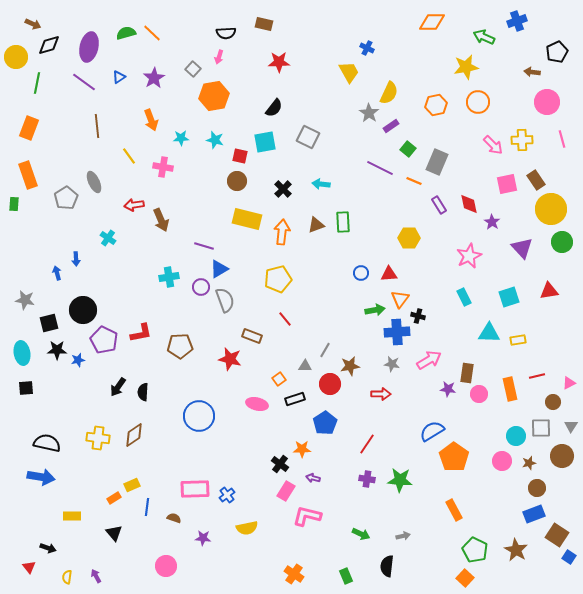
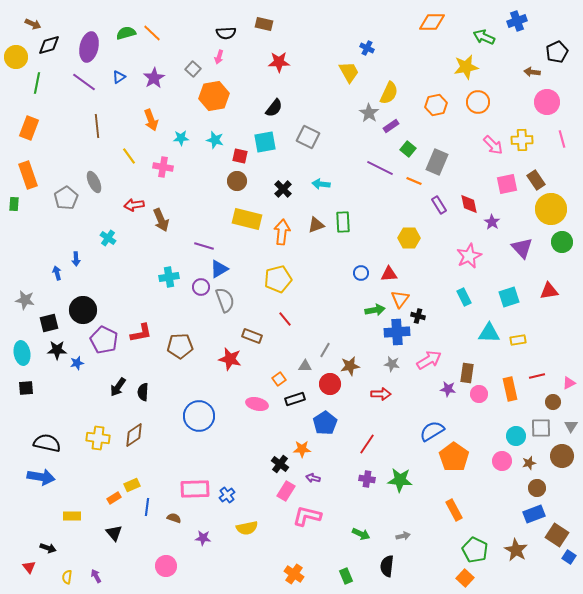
blue star at (78, 360): moved 1 px left, 3 px down
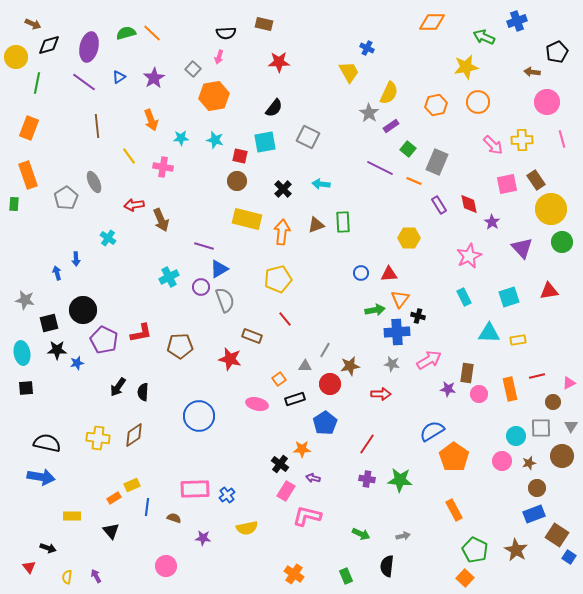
cyan cross at (169, 277): rotated 18 degrees counterclockwise
black triangle at (114, 533): moved 3 px left, 2 px up
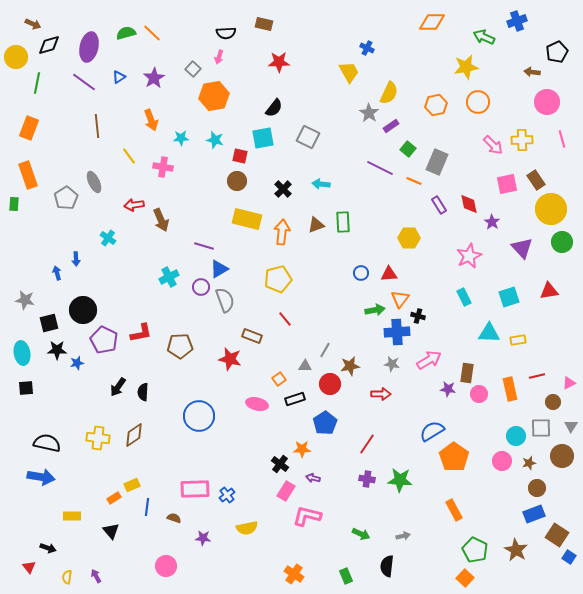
cyan square at (265, 142): moved 2 px left, 4 px up
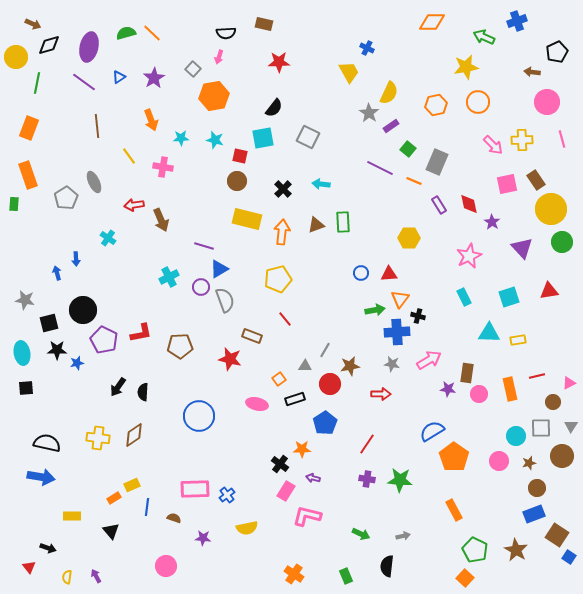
pink circle at (502, 461): moved 3 px left
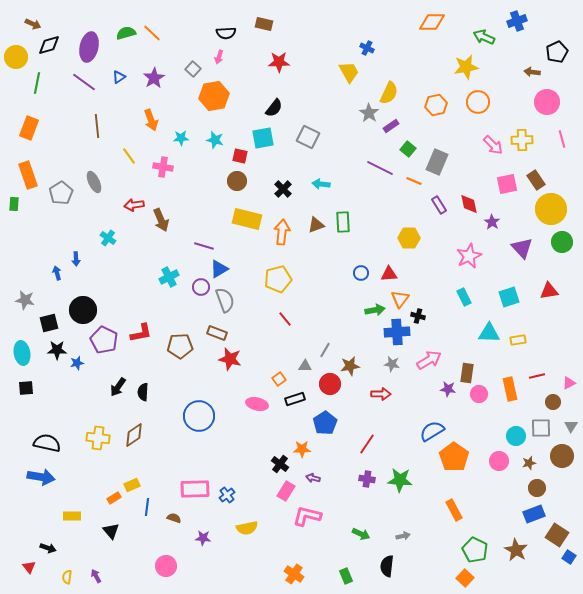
gray pentagon at (66, 198): moved 5 px left, 5 px up
brown rectangle at (252, 336): moved 35 px left, 3 px up
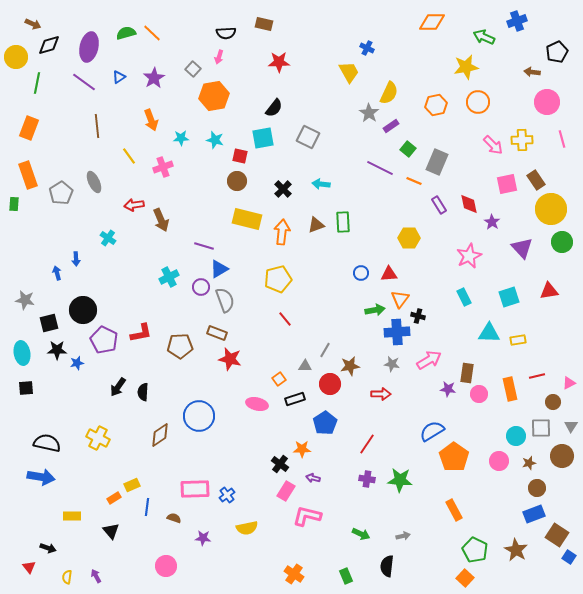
pink cross at (163, 167): rotated 30 degrees counterclockwise
brown diamond at (134, 435): moved 26 px right
yellow cross at (98, 438): rotated 20 degrees clockwise
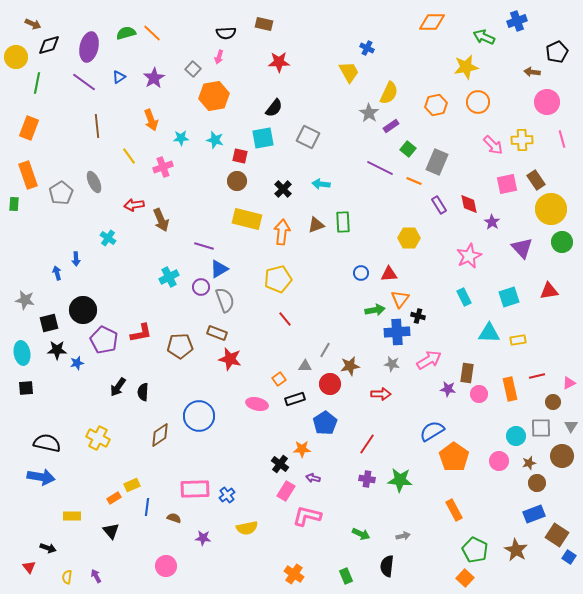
brown circle at (537, 488): moved 5 px up
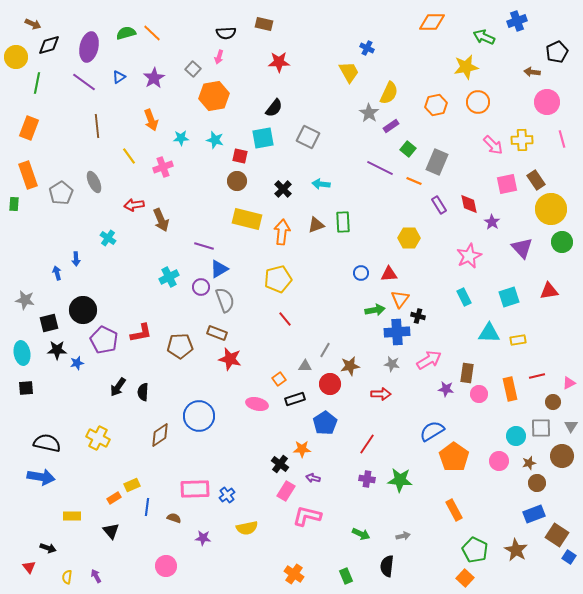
purple star at (448, 389): moved 2 px left
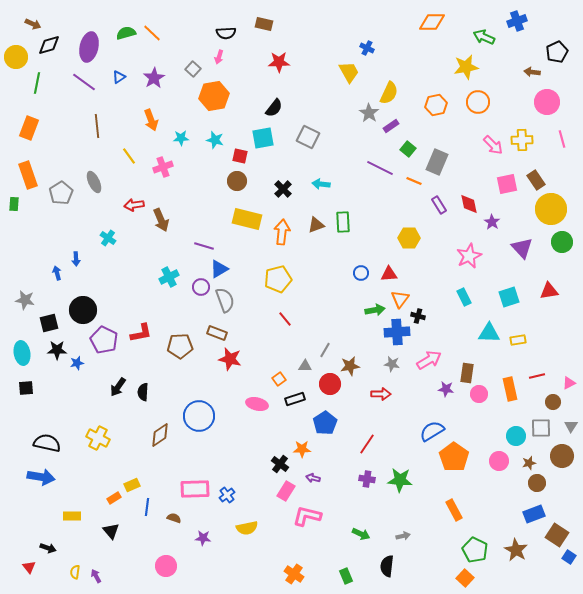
yellow semicircle at (67, 577): moved 8 px right, 5 px up
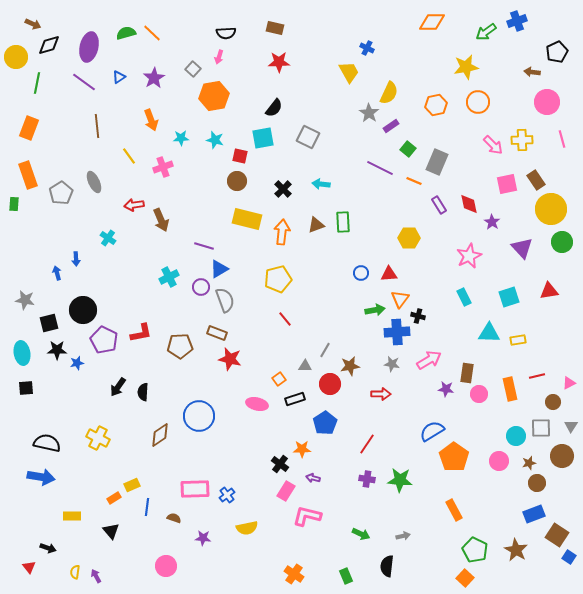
brown rectangle at (264, 24): moved 11 px right, 4 px down
green arrow at (484, 37): moved 2 px right, 5 px up; rotated 60 degrees counterclockwise
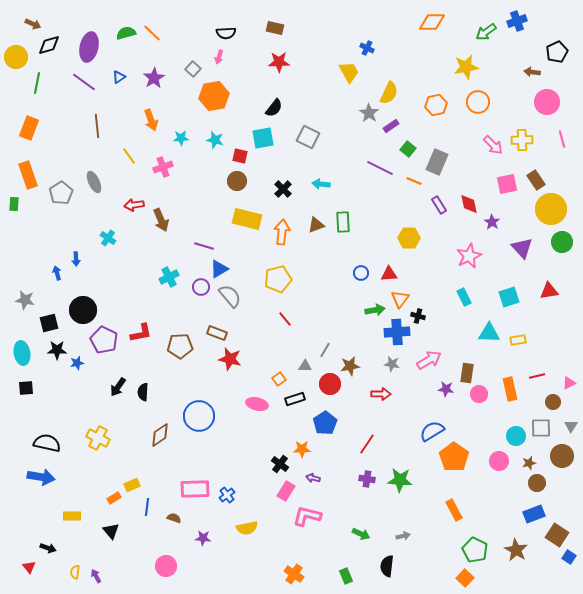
gray semicircle at (225, 300): moved 5 px right, 4 px up; rotated 20 degrees counterclockwise
